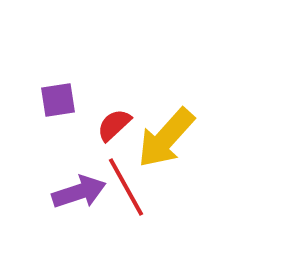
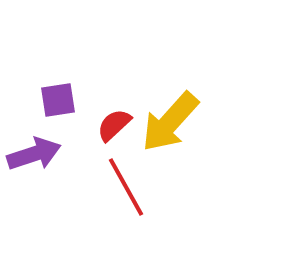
yellow arrow: moved 4 px right, 16 px up
purple arrow: moved 45 px left, 38 px up
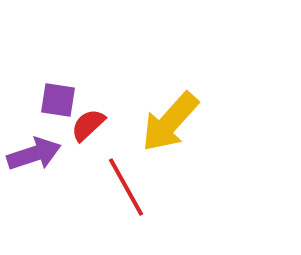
purple square: rotated 18 degrees clockwise
red semicircle: moved 26 px left
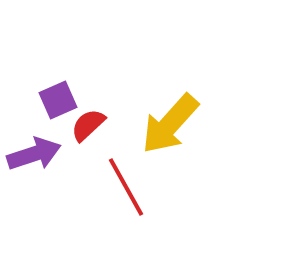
purple square: rotated 33 degrees counterclockwise
yellow arrow: moved 2 px down
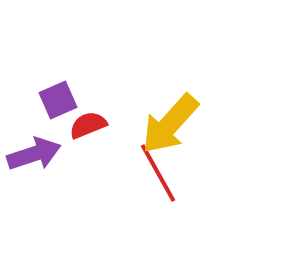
red semicircle: rotated 21 degrees clockwise
red line: moved 32 px right, 14 px up
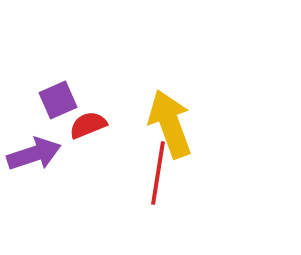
yellow arrow: rotated 118 degrees clockwise
red line: rotated 38 degrees clockwise
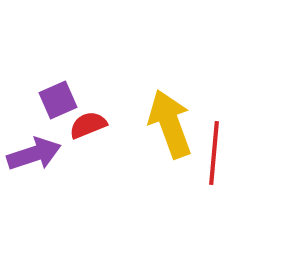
red line: moved 56 px right, 20 px up; rotated 4 degrees counterclockwise
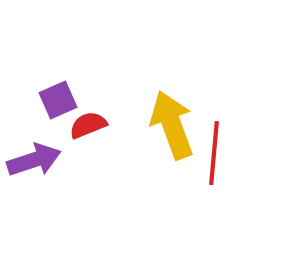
yellow arrow: moved 2 px right, 1 px down
purple arrow: moved 6 px down
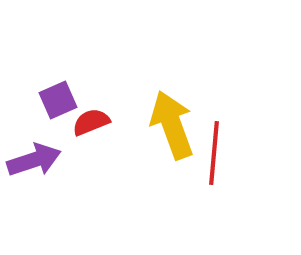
red semicircle: moved 3 px right, 3 px up
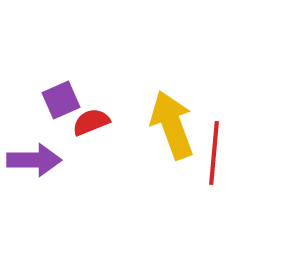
purple square: moved 3 px right
purple arrow: rotated 18 degrees clockwise
